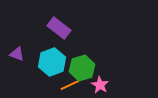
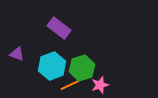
cyan hexagon: moved 4 px down
pink star: rotated 24 degrees clockwise
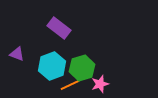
pink star: moved 1 px up
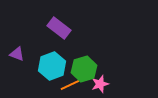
green hexagon: moved 2 px right, 1 px down
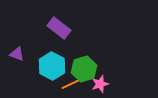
cyan hexagon: rotated 12 degrees counterclockwise
orange line: moved 1 px right, 1 px up
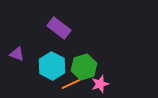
green hexagon: moved 2 px up
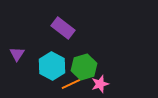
purple rectangle: moved 4 px right
purple triangle: rotated 42 degrees clockwise
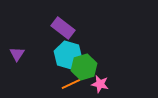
cyan hexagon: moved 16 px right, 11 px up; rotated 12 degrees counterclockwise
pink star: rotated 30 degrees clockwise
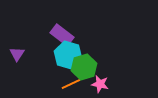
purple rectangle: moved 1 px left, 7 px down
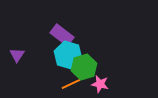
purple triangle: moved 1 px down
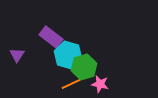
purple rectangle: moved 11 px left, 2 px down
